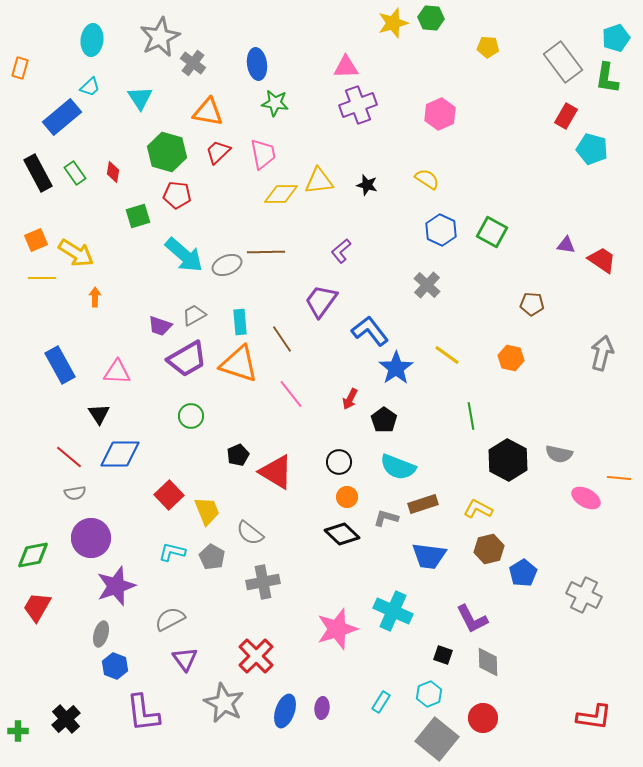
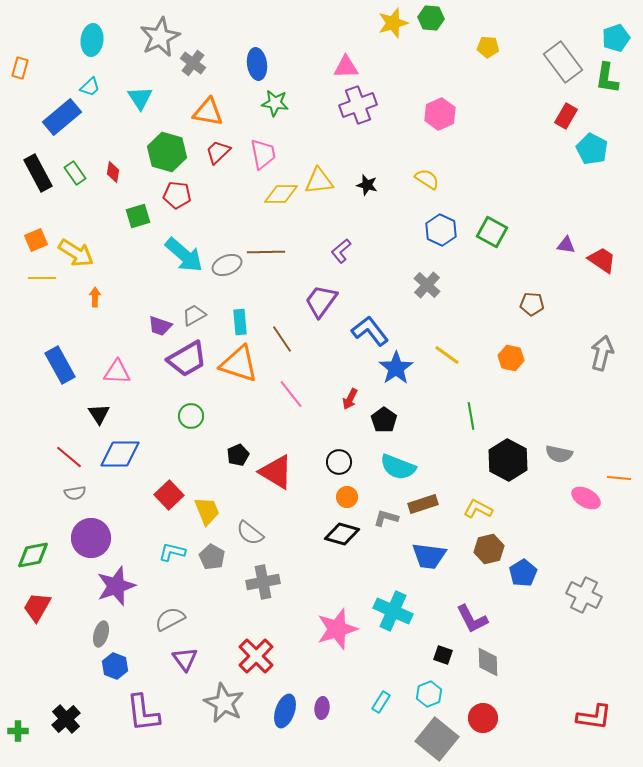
cyan pentagon at (592, 149): rotated 12 degrees clockwise
black diamond at (342, 534): rotated 28 degrees counterclockwise
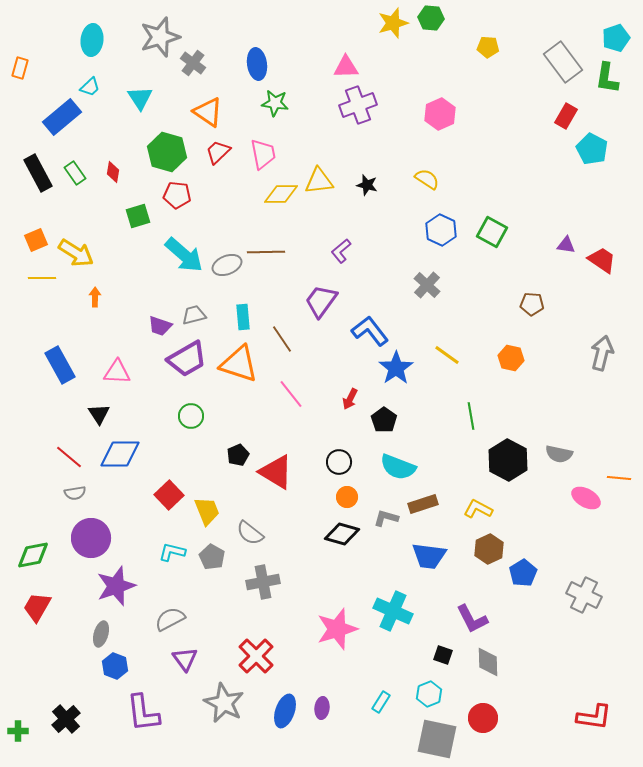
gray star at (160, 37): rotated 9 degrees clockwise
orange triangle at (208, 112): rotated 24 degrees clockwise
gray trapezoid at (194, 315): rotated 15 degrees clockwise
cyan rectangle at (240, 322): moved 3 px right, 5 px up
brown hexagon at (489, 549): rotated 12 degrees counterclockwise
gray square at (437, 739): rotated 27 degrees counterclockwise
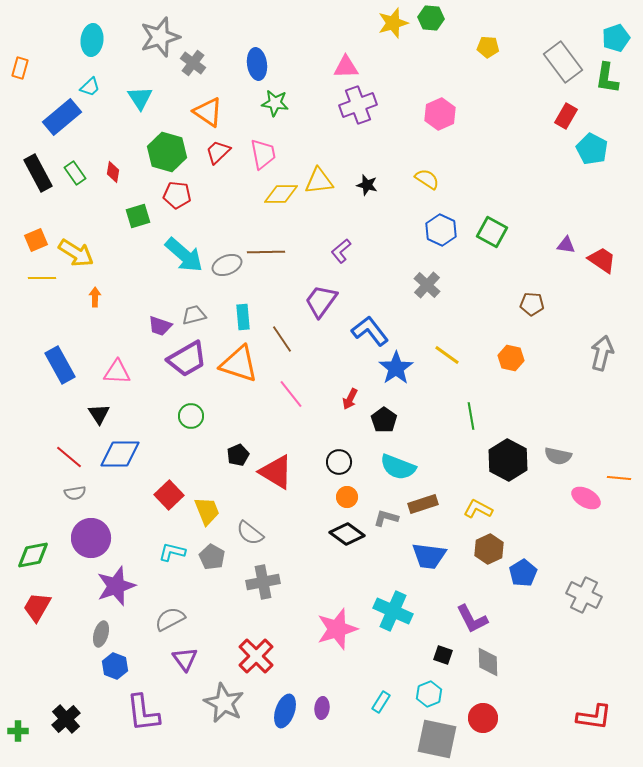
gray semicircle at (559, 454): moved 1 px left, 2 px down
black diamond at (342, 534): moved 5 px right; rotated 20 degrees clockwise
